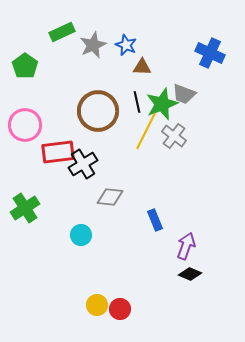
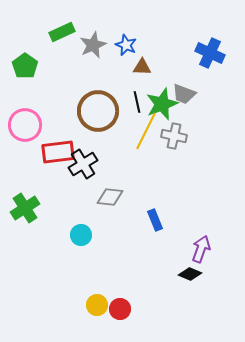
gray cross: rotated 25 degrees counterclockwise
purple arrow: moved 15 px right, 3 px down
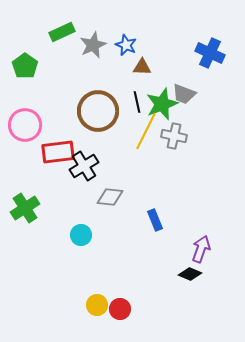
black cross: moved 1 px right, 2 px down
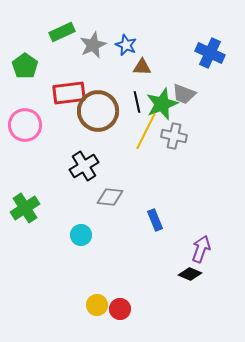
red rectangle: moved 11 px right, 59 px up
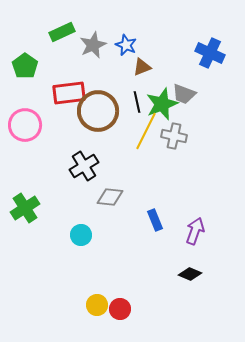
brown triangle: rotated 24 degrees counterclockwise
purple arrow: moved 6 px left, 18 px up
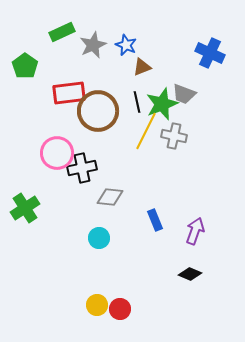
pink circle: moved 32 px right, 28 px down
black cross: moved 2 px left, 2 px down; rotated 20 degrees clockwise
cyan circle: moved 18 px right, 3 px down
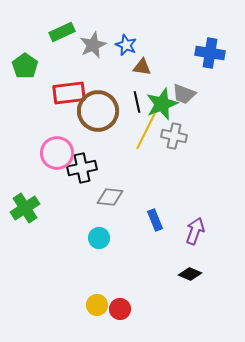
blue cross: rotated 16 degrees counterclockwise
brown triangle: rotated 30 degrees clockwise
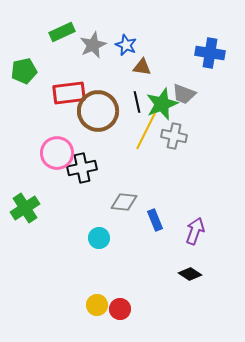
green pentagon: moved 1 px left, 5 px down; rotated 25 degrees clockwise
gray diamond: moved 14 px right, 5 px down
black diamond: rotated 10 degrees clockwise
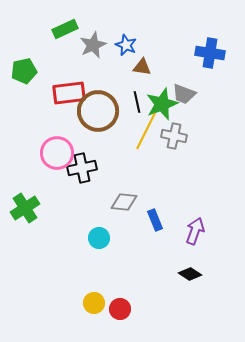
green rectangle: moved 3 px right, 3 px up
yellow circle: moved 3 px left, 2 px up
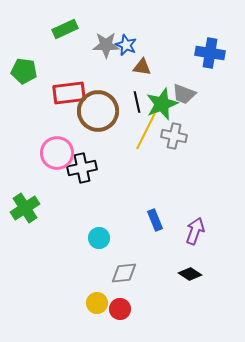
gray star: moved 13 px right; rotated 24 degrees clockwise
green pentagon: rotated 20 degrees clockwise
gray diamond: moved 71 px down; rotated 12 degrees counterclockwise
yellow circle: moved 3 px right
